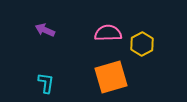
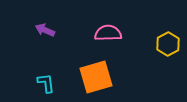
yellow hexagon: moved 26 px right
orange square: moved 15 px left
cyan L-shape: rotated 15 degrees counterclockwise
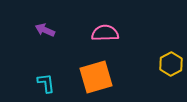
pink semicircle: moved 3 px left
yellow hexagon: moved 3 px right, 20 px down
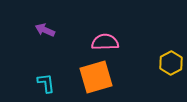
pink semicircle: moved 9 px down
yellow hexagon: moved 1 px up
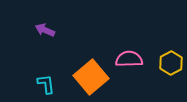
pink semicircle: moved 24 px right, 17 px down
orange square: moved 5 px left; rotated 24 degrees counterclockwise
cyan L-shape: moved 1 px down
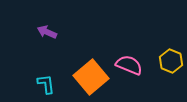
purple arrow: moved 2 px right, 2 px down
pink semicircle: moved 6 px down; rotated 24 degrees clockwise
yellow hexagon: moved 2 px up; rotated 10 degrees counterclockwise
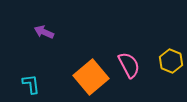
purple arrow: moved 3 px left
pink semicircle: rotated 40 degrees clockwise
cyan L-shape: moved 15 px left
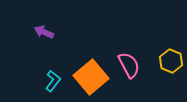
cyan L-shape: moved 22 px right, 3 px up; rotated 45 degrees clockwise
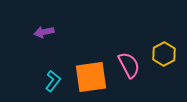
purple arrow: rotated 36 degrees counterclockwise
yellow hexagon: moved 7 px left, 7 px up; rotated 10 degrees clockwise
orange square: rotated 32 degrees clockwise
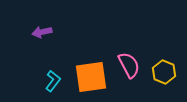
purple arrow: moved 2 px left
yellow hexagon: moved 18 px down; rotated 10 degrees counterclockwise
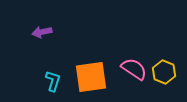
pink semicircle: moved 5 px right, 4 px down; rotated 28 degrees counterclockwise
cyan L-shape: rotated 20 degrees counterclockwise
